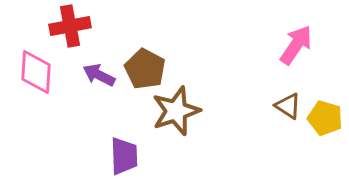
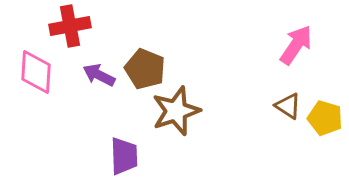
brown pentagon: rotated 6 degrees counterclockwise
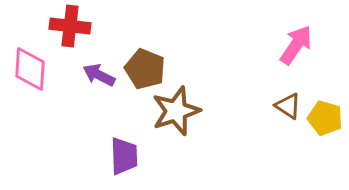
red cross: rotated 18 degrees clockwise
pink diamond: moved 6 px left, 3 px up
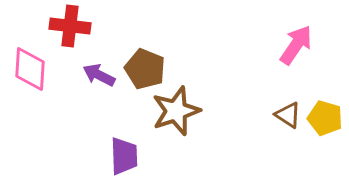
brown triangle: moved 9 px down
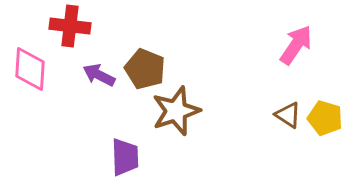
purple trapezoid: moved 1 px right, 1 px down
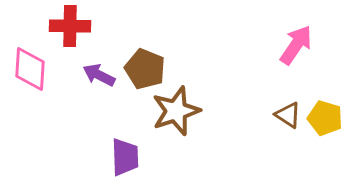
red cross: rotated 6 degrees counterclockwise
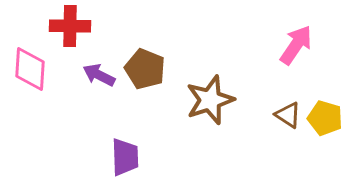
brown star: moved 34 px right, 11 px up
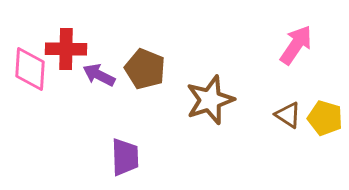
red cross: moved 4 px left, 23 px down
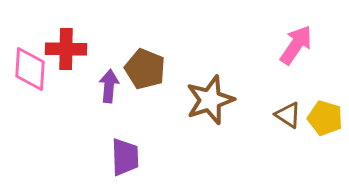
purple arrow: moved 10 px right, 11 px down; rotated 68 degrees clockwise
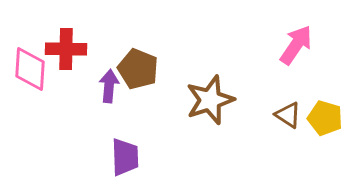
brown pentagon: moved 7 px left
